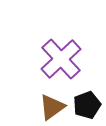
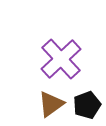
brown triangle: moved 1 px left, 3 px up
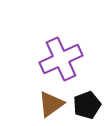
purple cross: rotated 18 degrees clockwise
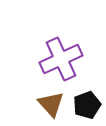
brown triangle: rotated 36 degrees counterclockwise
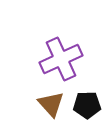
black pentagon: rotated 20 degrees clockwise
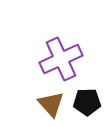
black pentagon: moved 3 px up
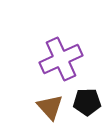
brown triangle: moved 1 px left, 3 px down
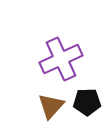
brown triangle: moved 1 px right, 1 px up; rotated 24 degrees clockwise
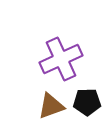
brown triangle: rotated 28 degrees clockwise
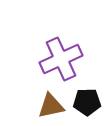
brown triangle: rotated 8 degrees clockwise
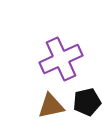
black pentagon: rotated 12 degrees counterclockwise
